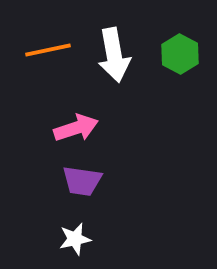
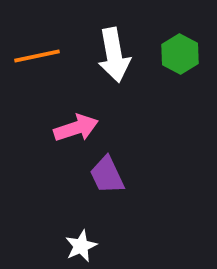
orange line: moved 11 px left, 6 px down
purple trapezoid: moved 25 px right, 6 px up; rotated 57 degrees clockwise
white star: moved 6 px right, 7 px down; rotated 12 degrees counterclockwise
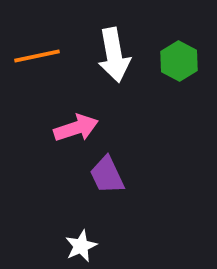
green hexagon: moved 1 px left, 7 px down
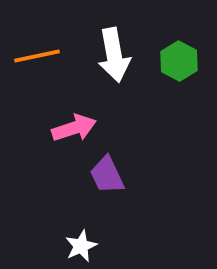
pink arrow: moved 2 px left
